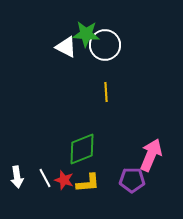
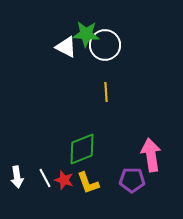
pink arrow: rotated 32 degrees counterclockwise
yellow L-shape: rotated 75 degrees clockwise
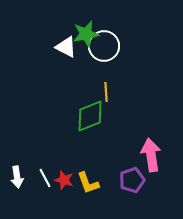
green star: rotated 16 degrees counterclockwise
white circle: moved 1 px left, 1 px down
green diamond: moved 8 px right, 33 px up
purple pentagon: rotated 20 degrees counterclockwise
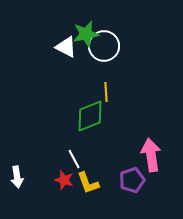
white line: moved 29 px right, 19 px up
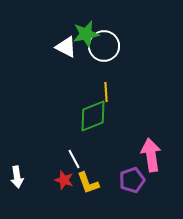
green diamond: moved 3 px right
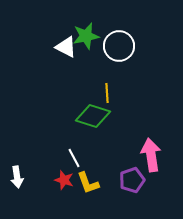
green star: moved 2 px down
white circle: moved 15 px right
yellow line: moved 1 px right, 1 px down
green diamond: rotated 40 degrees clockwise
white line: moved 1 px up
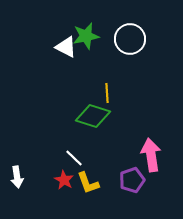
white circle: moved 11 px right, 7 px up
white line: rotated 18 degrees counterclockwise
red star: rotated 12 degrees clockwise
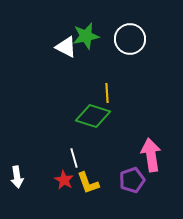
white line: rotated 30 degrees clockwise
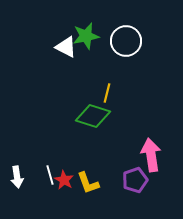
white circle: moved 4 px left, 2 px down
yellow line: rotated 18 degrees clockwise
white line: moved 24 px left, 17 px down
purple pentagon: moved 3 px right
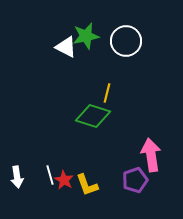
yellow L-shape: moved 1 px left, 2 px down
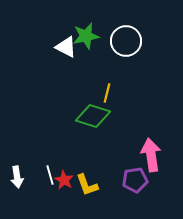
purple pentagon: rotated 10 degrees clockwise
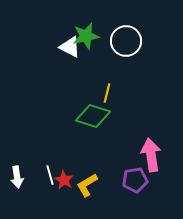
white triangle: moved 4 px right
yellow L-shape: rotated 80 degrees clockwise
